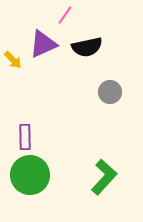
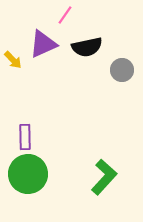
gray circle: moved 12 px right, 22 px up
green circle: moved 2 px left, 1 px up
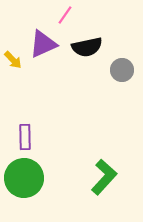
green circle: moved 4 px left, 4 px down
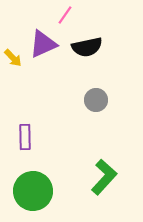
yellow arrow: moved 2 px up
gray circle: moved 26 px left, 30 px down
green circle: moved 9 px right, 13 px down
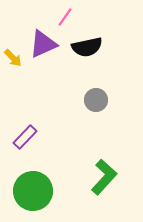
pink line: moved 2 px down
purple rectangle: rotated 45 degrees clockwise
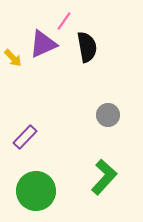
pink line: moved 1 px left, 4 px down
black semicircle: rotated 88 degrees counterclockwise
gray circle: moved 12 px right, 15 px down
green circle: moved 3 px right
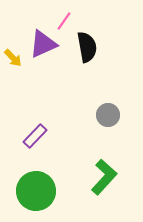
purple rectangle: moved 10 px right, 1 px up
